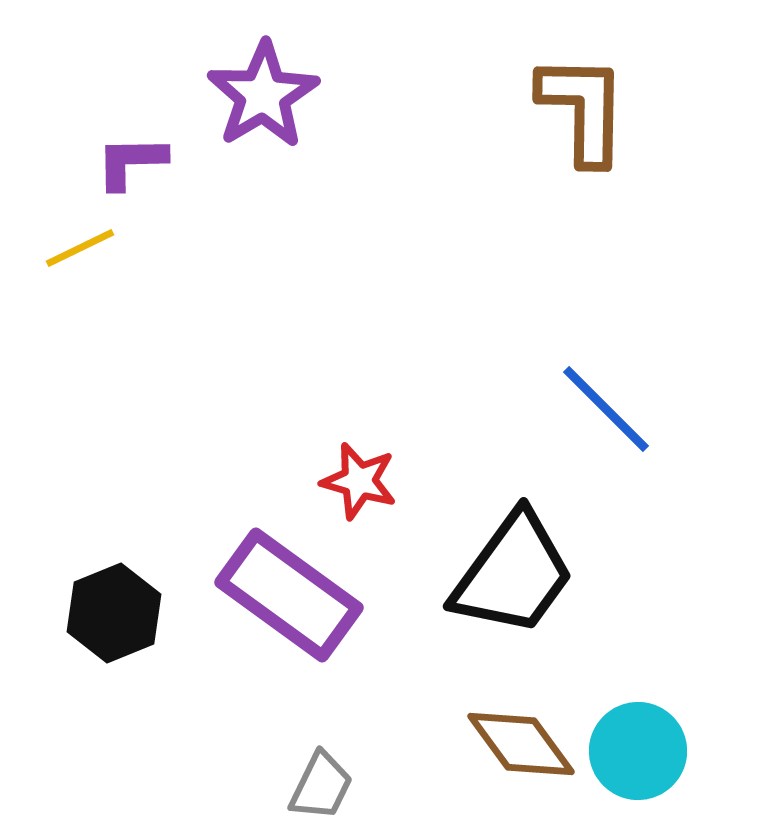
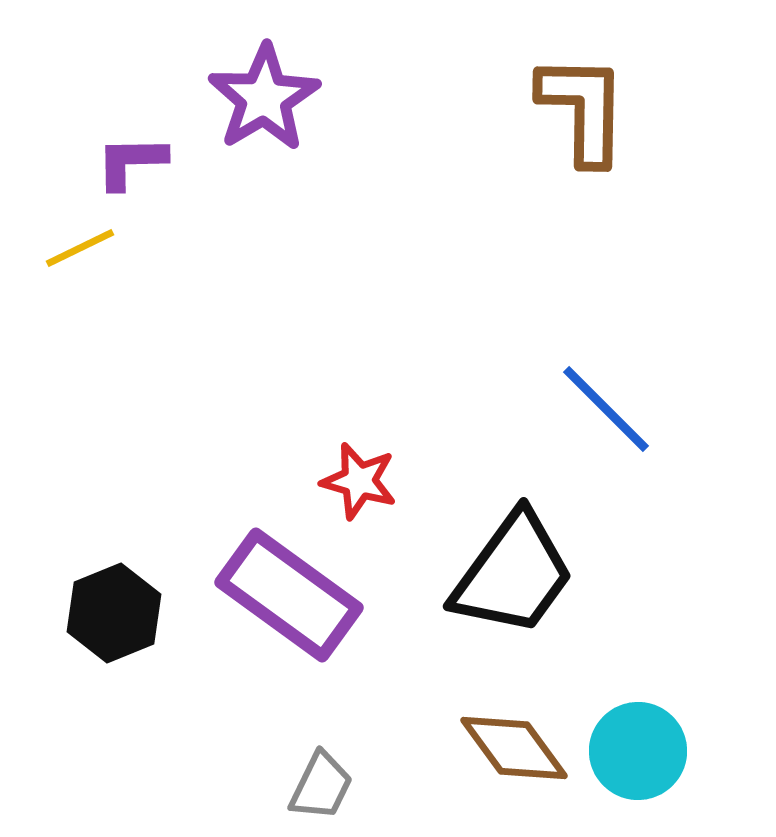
purple star: moved 1 px right, 3 px down
brown diamond: moved 7 px left, 4 px down
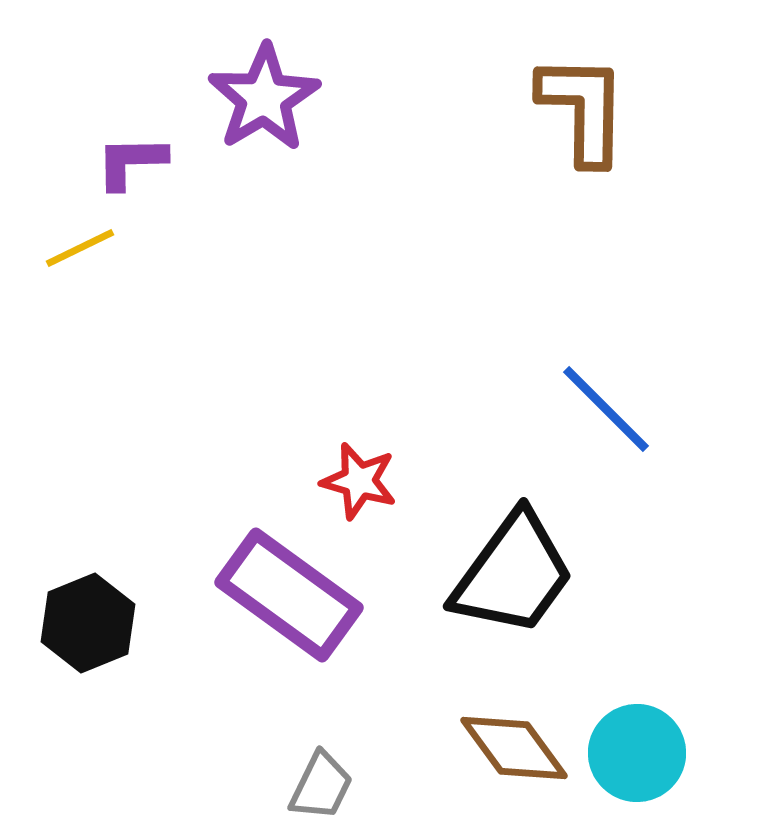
black hexagon: moved 26 px left, 10 px down
cyan circle: moved 1 px left, 2 px down
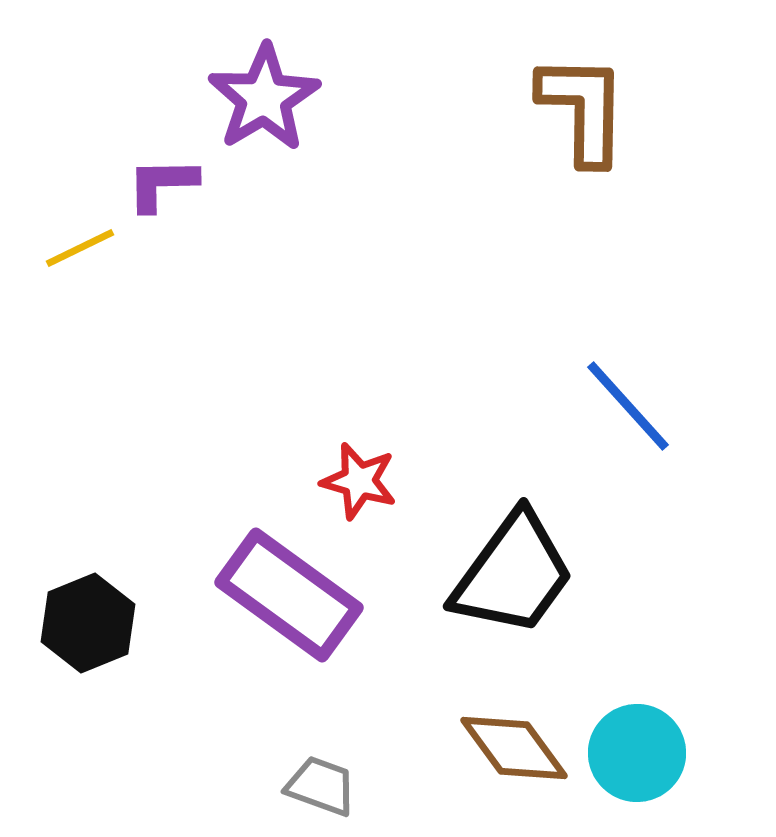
purple L-shape: moved 31 px right, 22 px down
blue line: moved 22 px right, 3 px up; rotated 3 degrees clockwise
gray trapezoid: rotated 96 degrees counterclockwise
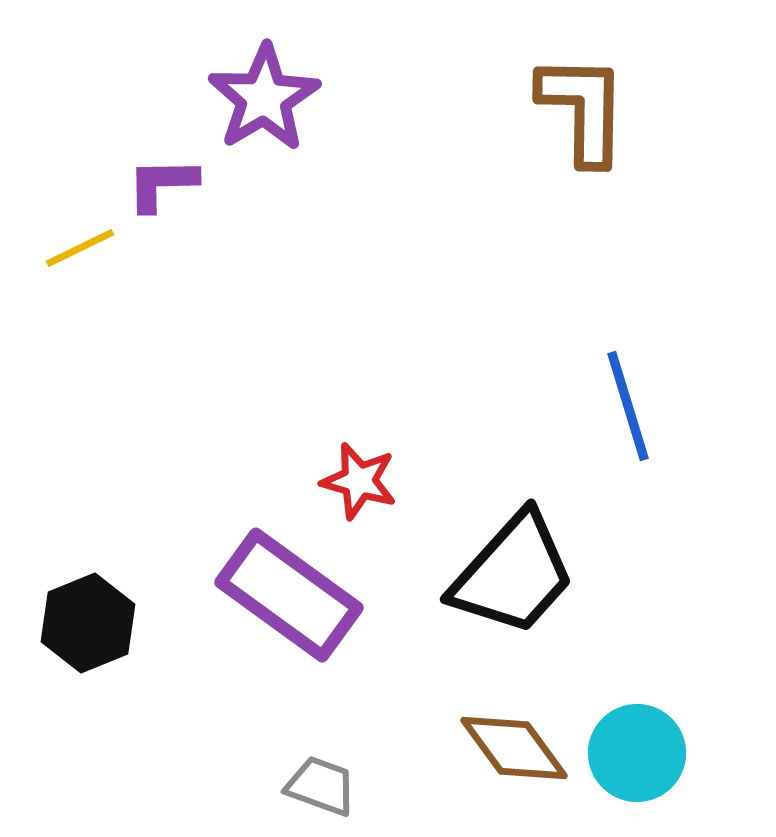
blue line: rotated 25 degrees clockwise
black trapezoid: rotated 6 degrees clockwise
